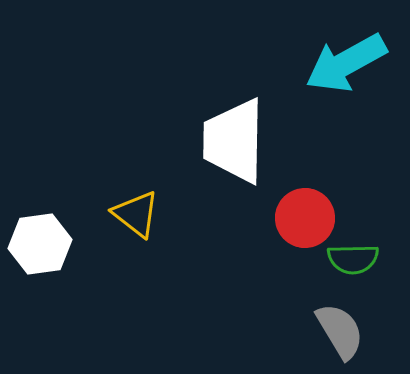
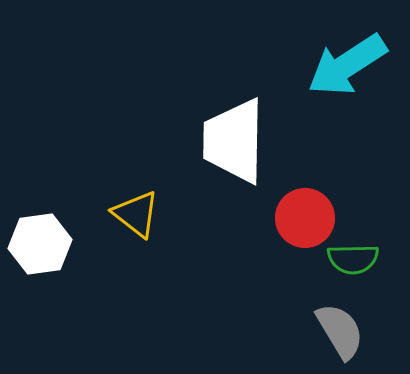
cyan arrow: moved 1 px right, 2 px down; rotated 4 degrees counterclockwise
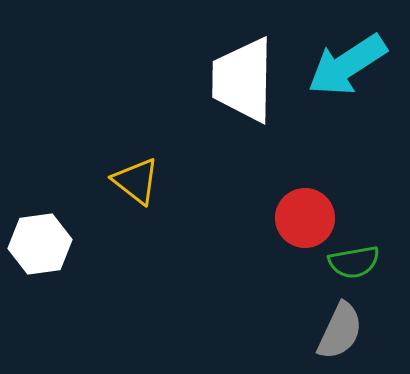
white trapezoid: moved 9 px right, 61 px up
yellow triangle: moved 33 px up
green semicircle: moved 1 px right, 3 px down; rotated 9 degrees counterclockwise
gray semicircle: rotated 56 degrees clockwise
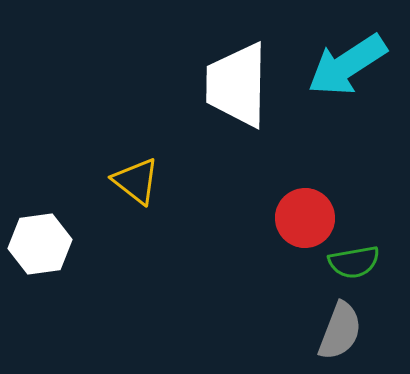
white trapezoid: moved 6 px left, 5 px down
gray semicircle: rotated 4 degrees counterclockwise
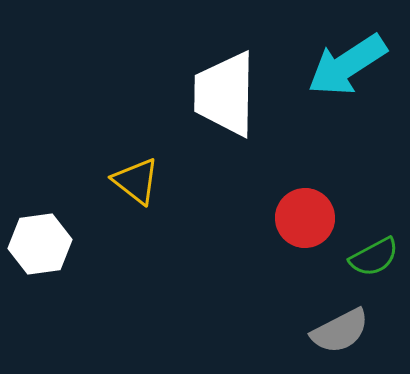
white trapezoid: moved 12 px left, 9 px down
green semicircle: moved 20 px right, 5 px up; rotated 18 degrees counterclockwise
gray semicircle: rotated 42 degrees clockwise
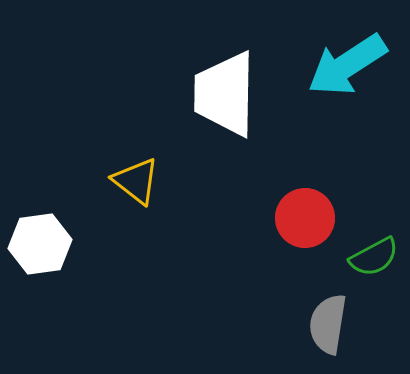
gray semicircle: moved 12 px left, 7 px up; rotated 126 degrees clockwise
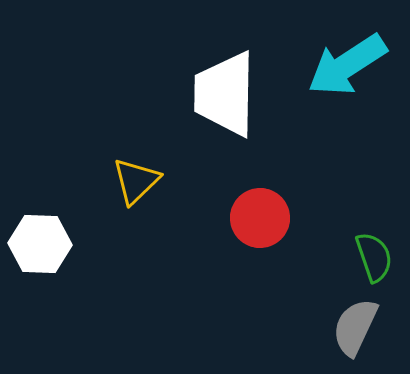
yellow triangle: rotated 38 degrees clockwise
red circle: moved 45 px left
white hexagon: rotated 10 degrees clockwise
green semicircle: rotated 81 degrees counterclockwise
gray semicircle: moved 27 px right, 3 px down; rotated 16 degrees clockwise
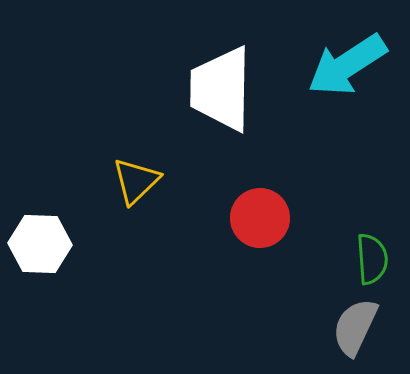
white trapezoid: moved 4 px left, 5 px up
green semicircle: moved 2 px left, 2 px down; rotated 15 degrees clockwise
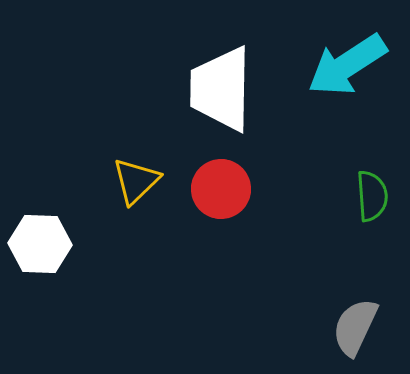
red circle: moved 39 px left, 29 px up
green semicircle: moved 63 px up
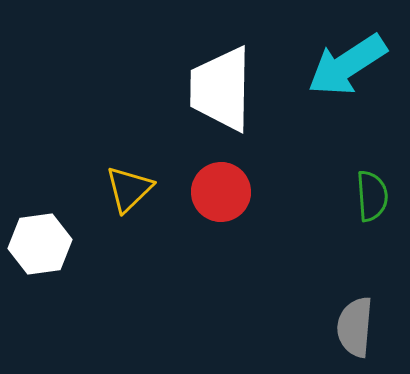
yellow triangle: moved 7 px left, 8 px down
red circle: moved 3 px down
white hexagon: rotated 10 degrees counterclockwise
gray semicircle: rotated 20 degrees counterclockwise
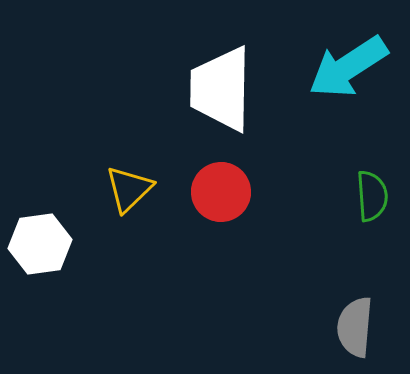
cyan arrow: moved 1 px right, 2 px down
